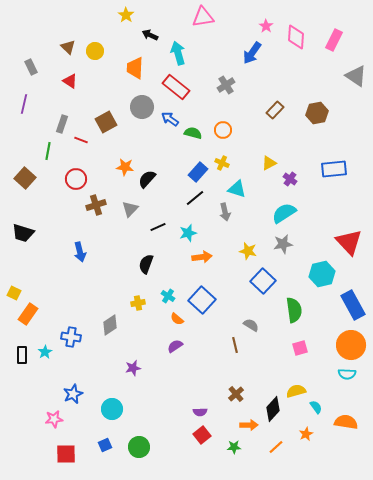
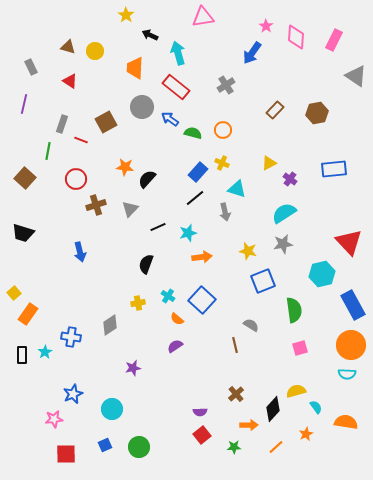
brown triangle at (68, 47): rotated 28 degrees counterclockwise
blue square at (263, 281): rotated 25 degrees clockwise
yellow square at (14, 293): rotated 24 degrees clockwise
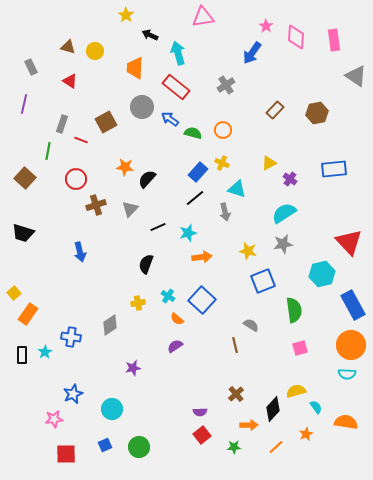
pink rectangle at (334, 40): rotated 35 degrees counterclockwise
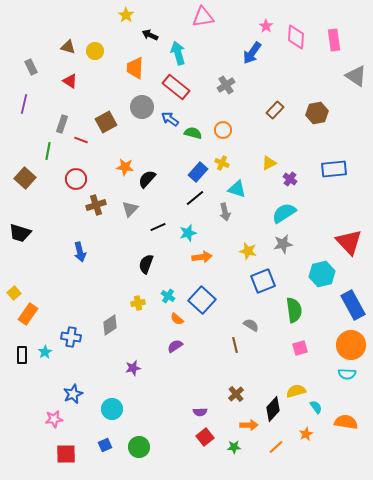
black trapezoid at (23, 233): moved 3 px left
red square at (202, 435): moved 3 px right, 2 px down
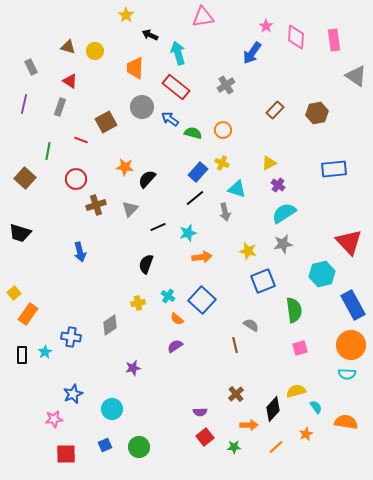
gray rectangle at (62, 124): moved 2 px left, 17 px up
purple cross at (290, 179): moved 12 px left, 6 px down
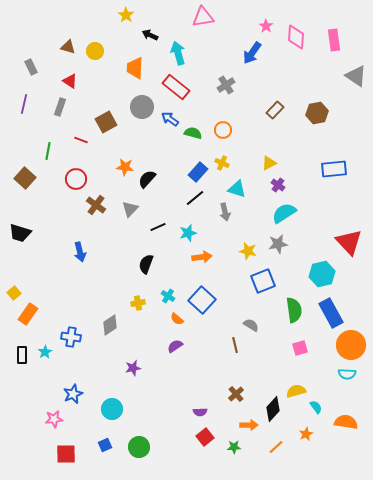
brown cross at (96, 205): rotated 36 degrees counterclockwise
gray star at (283, 244): moved 5 px left
blue rectangle at (353, 305): moved 22 px left, 8 px down
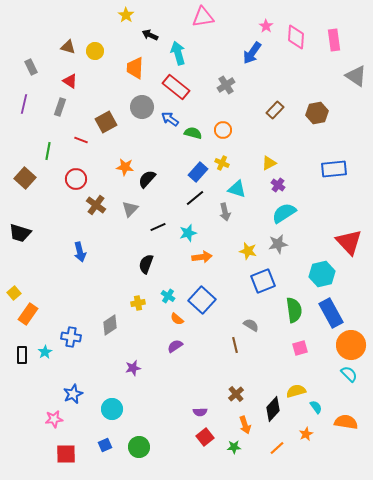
cyan semicircle at (347, 374): moved 2 px right; rotated 138 degrees counterclockwise
orange arrow at (249, 425): moved 4 px left; rotated 72 degrees clockwise
orange line at (276, 447): moved 1 px right, 1 px down
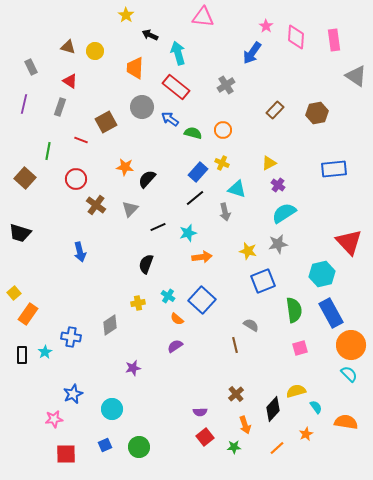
pink triangle at (203, 17): rotated 15 degrees clockwise
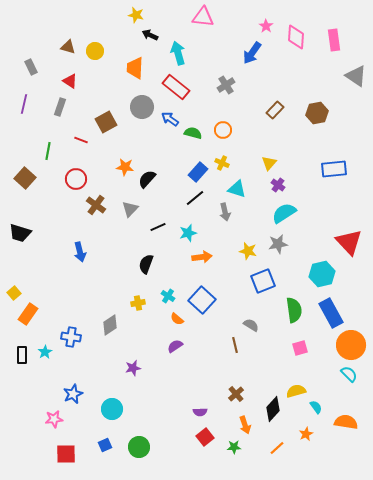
yellow star at (126, 15): moved 10 px right; rotated 21 degrees counterclockwise
yellow triangle at (269, 163): rotated 21 degrees counterclockwise
